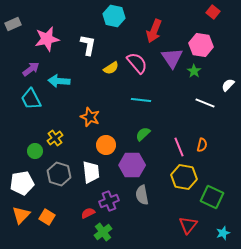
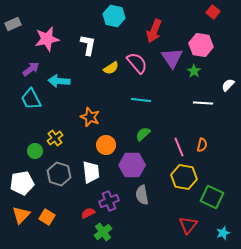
white line: moved 2 px left; rotated 18 degrees counterclockwise
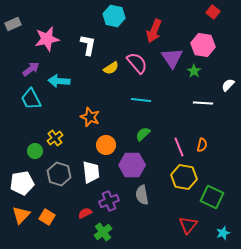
pink hexagon: moved 2 px right
red semicircle: moved 3 px left
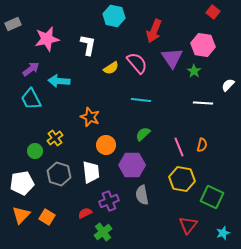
yellow hexagon: moved 2 px left, 2 px down
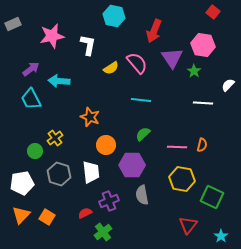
pink star: moved 5 px right, 3 px up
pink line: moved 2 px left; rotated 66 degrees counterclockwise
cyan star: moved 2 px left, 3 px down; rotated 16 degrees counterclockwise
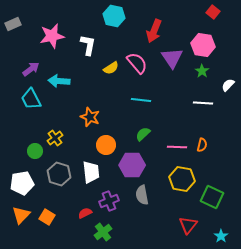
green star: moved 8 px right
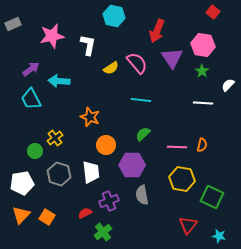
red arrow: moved 3 px right
cyan star: moved 2 px left; rotated 24 degrees counterclockwise
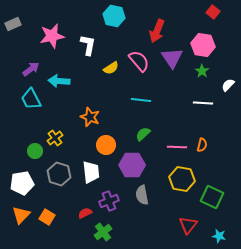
pink semicircle: moved 2 px right, 2 px up
